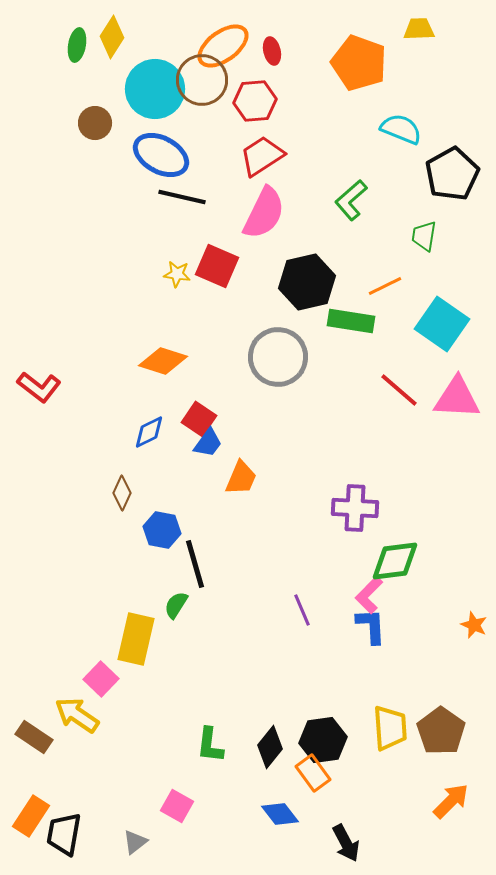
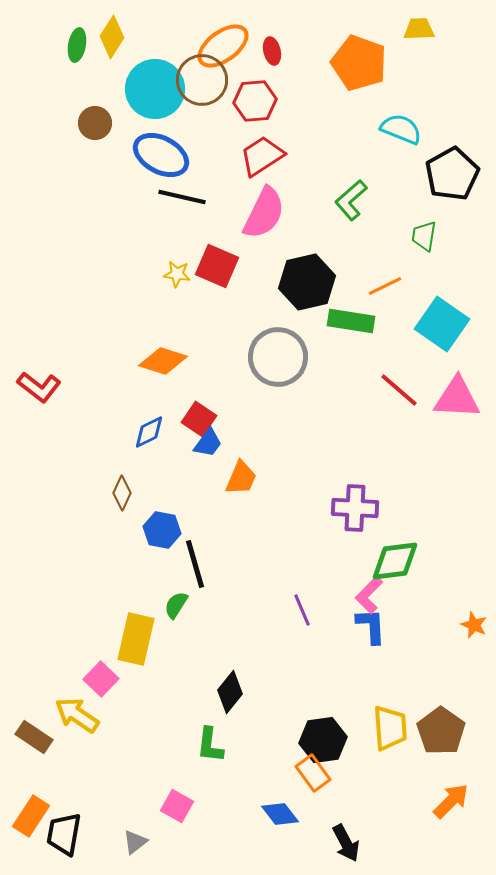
black diamond at (270, 747): moved 40 px left, 55 px up
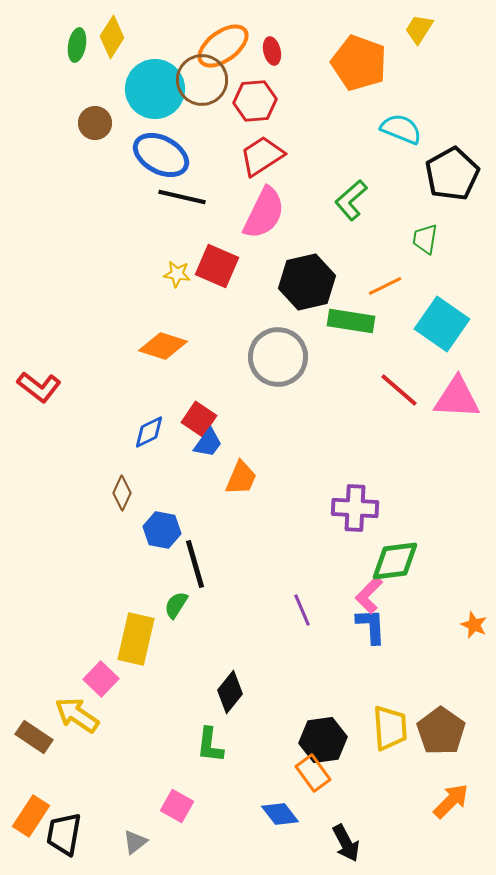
yellow trapezoid at (419, 29): rotated 56 degrees counterclockwise
green trapezoid at (424, 236): moved 1 px right, 3 px down
orange diamond at (163, 361): moved 15 px up
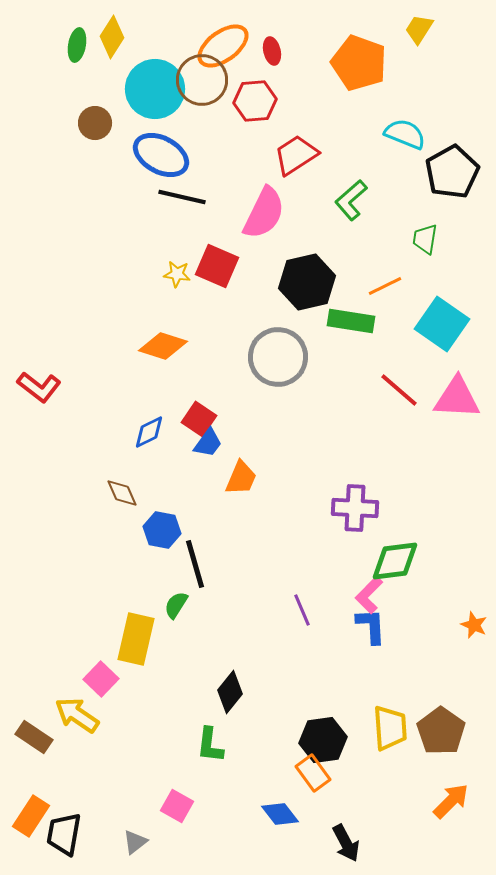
cyan semicircle at (401, 129): moved 4 px right, 5 px down
red trapezoid at (262, 156): moved 34 px right, 1 px up
black pentagon at (452, 174): moved 2 px up
brown diamond at (122, 493): rotated 48 degrees counterclockwise
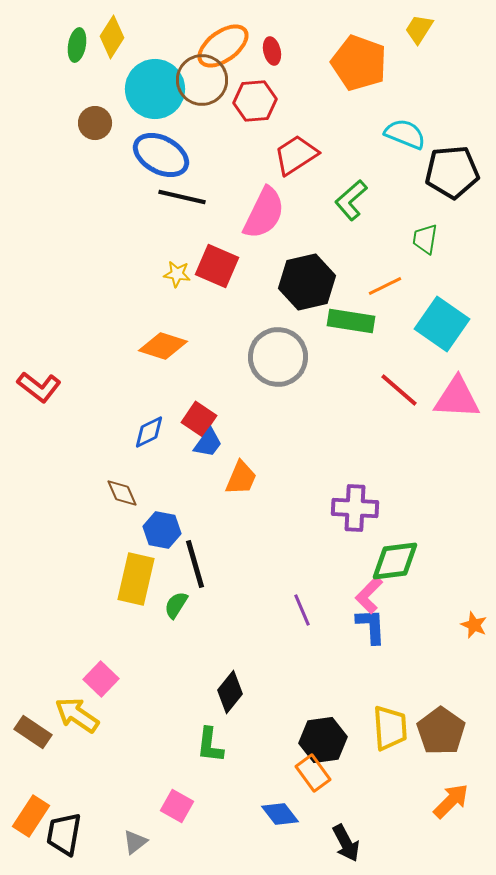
black pentagon at (452, 172): rotated 24 degrees clockwise
yellow rectangle at (136, 639): moved 60 px up
brown rectangle at (34, 737): moved 1 px left, 5 px up
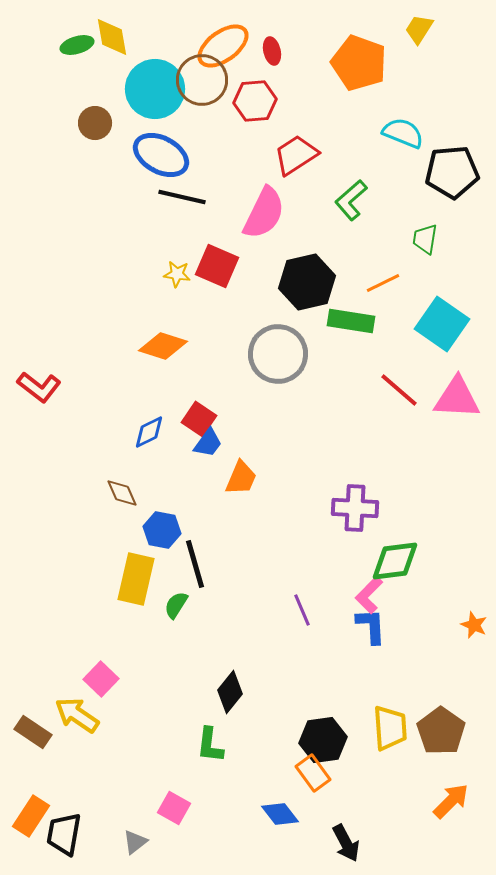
yellow diamond at (112, 37): rotated 42 degrees counterclockwise
green ellipse at (77, 45): rotated 64 degrees clockwise
cyan semicircle at (405, 134): moved 2 px left, 1 px up
orange line at (385, 286): moved 2 px left, 3 px up
gray circle at (278, 357): moved 3 px up
pink square at (177, 806): moved 3 px left, 2 px down
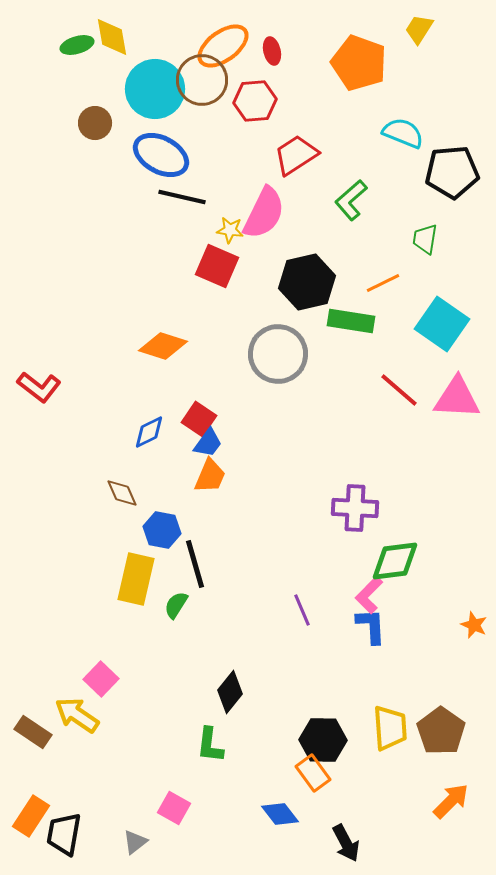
yellow star at (177, 274): moved 53 px right, 44 px up
orange trapezoid at (241, 478): moved 31 px left, 2 px up
black hexagon at (323, 740): rotated 9 degrees clockwise
